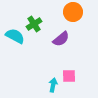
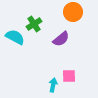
cyan semicircle: moved 1 px down
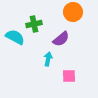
green cross: rotated 21 degrees clockwise
cyan arrow: moved 5 px left, 26 px up
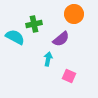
orange circle: moved 1 px right, 2 px down
pink square: rotated 24 degrees clockwise
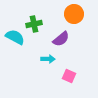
cyan arrow: rotated 80 degrees clockwise
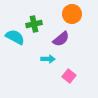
orange circle: moved 2 px left
pink square: rotated 16 degrees clockwise
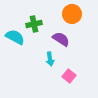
purple semicircle: rotated 108 degrees counterclockwise
cyan arrow: moved 2 px right; rotated 80 degrees clockwise
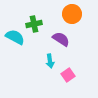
cyan arrow: moved 2 px down
pink square: moved 1 px left, 1 px up; rotated 16 degrees clockwise
